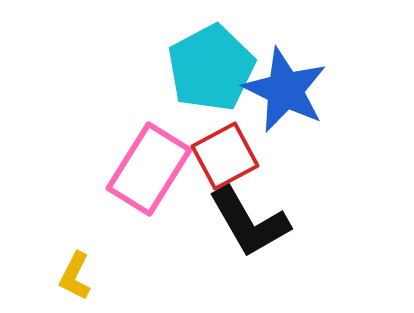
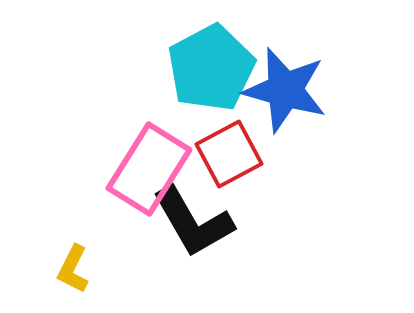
blue star: rotated 10 degrees counterclockwise
red square: moved 4 px right, 2 px up
black L-shape: moved 56 px left
yellow L-shape: moved 2 px left, 7 px up
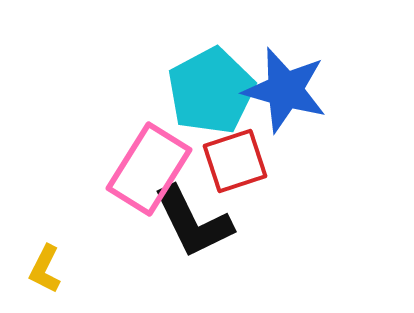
cyan pentagon: moved 23 px down
red square: moved 6 px right, 7 px down; rotated 10 degrees clockwise
black L-shape: rotated 4 degrees clockwise
yellow L-shape: moved 28 px left
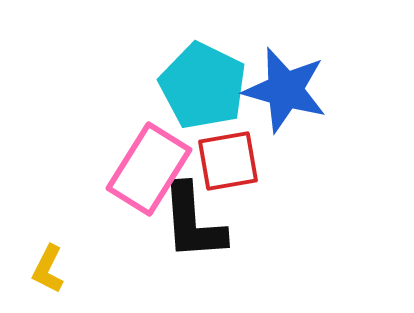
cyan pentagon: moved 8 px left, 5 px up; rotated 18 degrees counterclockwise
red square: moved 7 px left; rotated 8 degrees clockwise
black L-shape: rotated 22 degrees clockwise
yellow L-shape: moved 3 px right
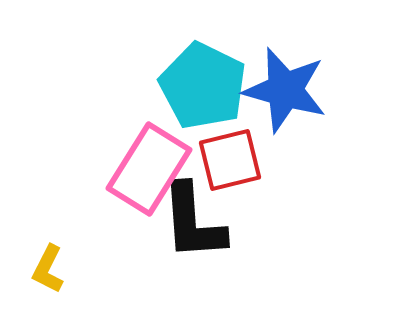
red square: moved 2 px right, 1 px up; rotated 4 degrees counterclockwise
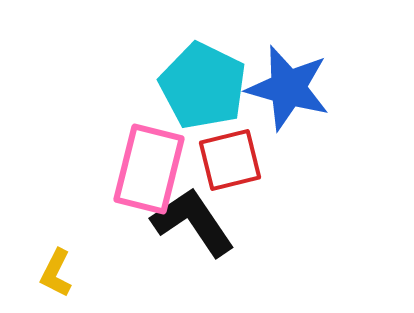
blue star: moved 3 px right, 2 px up
pink rectangle: rotated 18 degrees counterclockwise
black L-shape: rotated 150 degrees clockwise
yellow L-shape: moved 8 px right, 4 px down
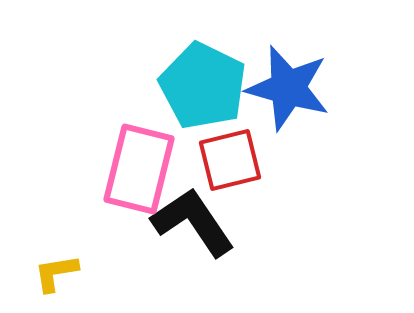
pink rectangle: moved 10 px left
yellow L-shape: rotated 54 degrees clockwise
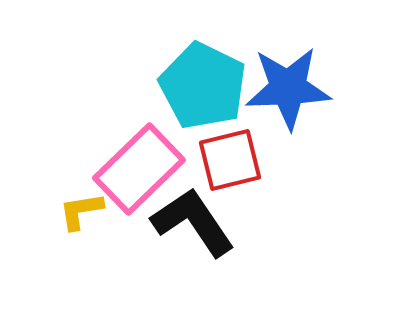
blue star: rotated 18 degrees counterclockwise
pink rectangle: rotated 32 degrees clockwise
yellow L-shape: moved 25 px right, 62 px up
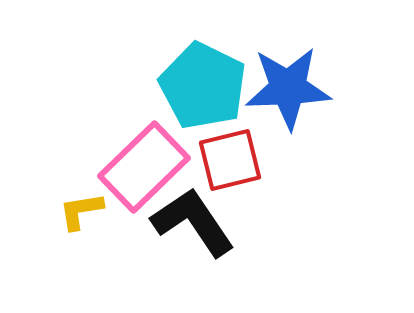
pink rectangle: moved 5 px right, 2 px up
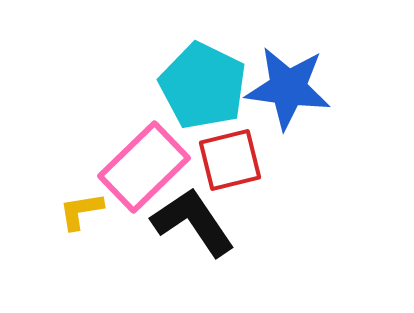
blue star: rotated 10 degrees clockwise
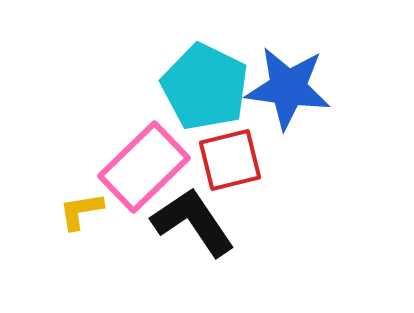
cyan pentagon: moved 2 px right, 1 px down
